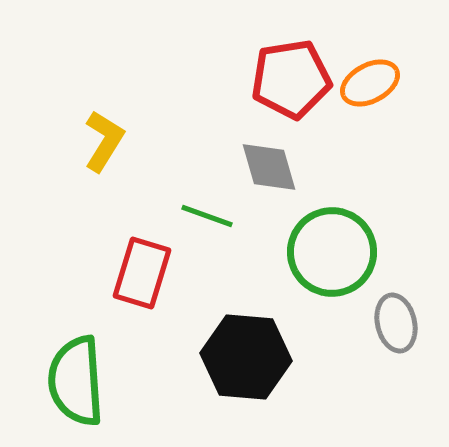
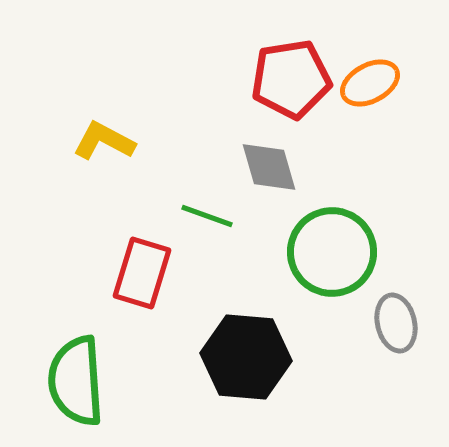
yellow L-shape: rotated 94 degrees counterclockwise
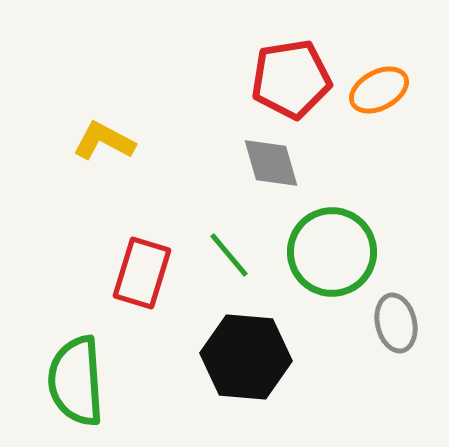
orange ellipse: moved 9 px right, 7 px down
gray diamond: moved 2 px right, 4 px up
green line: moved 22 px right, 39 px down; rotated 30 degrees clockwise
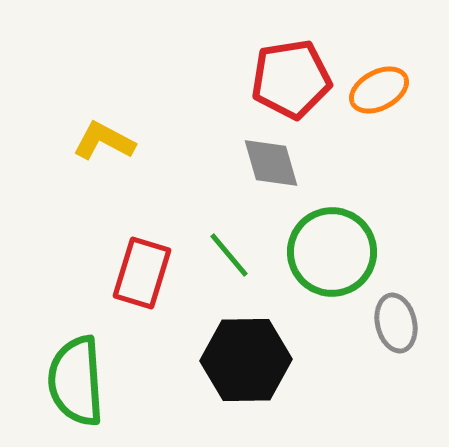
black hexagon: moved 3 px down; rotated 6 degrees counterclockwise
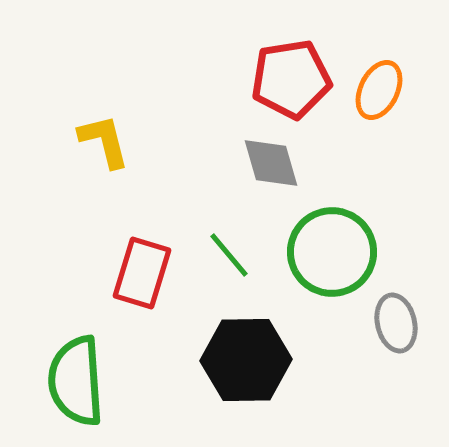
orange ellipse: rotated 36 degrees counterclockwise
yellow L-shape: rotated 48 degrees clockwise
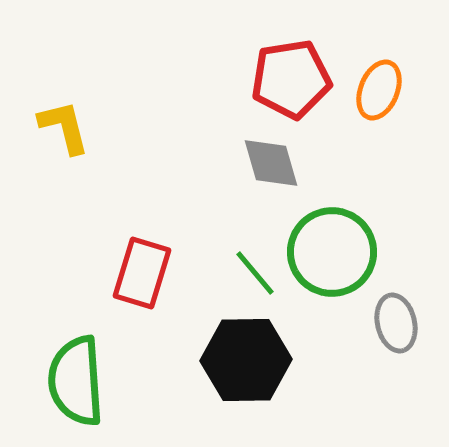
orange ellipse: rotated 4 degrees counterclockwise
yellow L-shape: moved 40 px left, 14 px up
green line: moved 26 px right, 18 px down
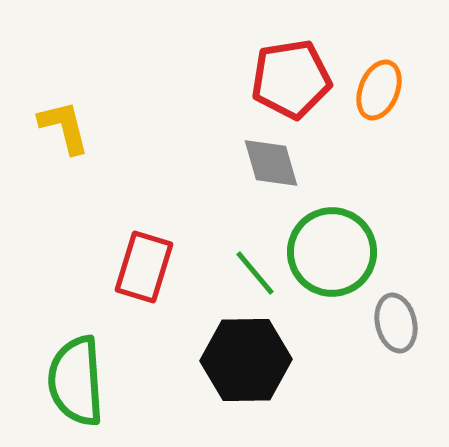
red rectangle: moved 2 px right, 6 px up
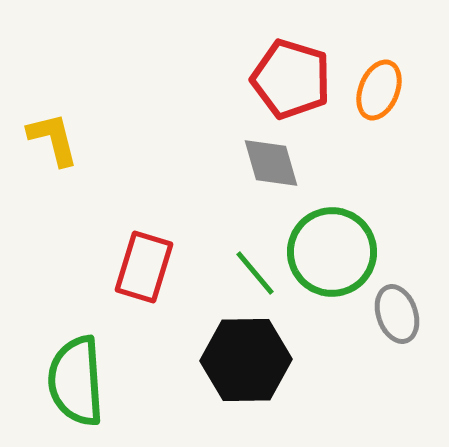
red pentagon: rotated 26 degrees clockwise
yellow L-shape: moved 11 px left, 12 px down
gray ellipse: moved 1 px right, 9 px up; rotated 6 degrees counterclockwise
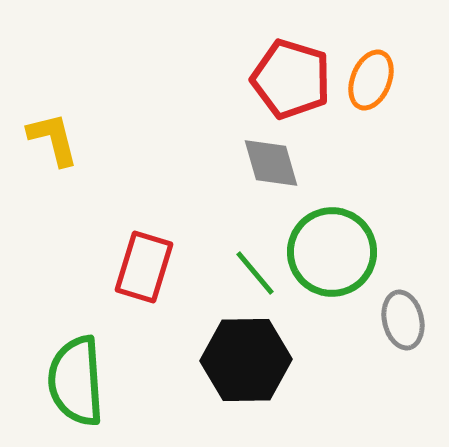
orange ellipse: moved 8 px left, 10 px up
gray ellipse: moved 6 px right, 6 px down; rotated 6 degrees clockwise
